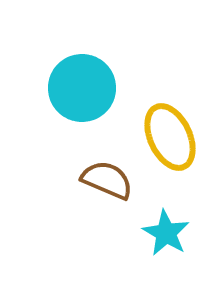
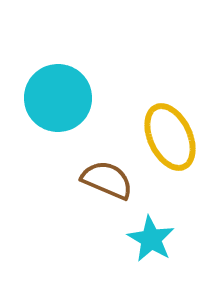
cyan circle: moved 24 px left, 10 px down
cyan star: moved 15 px left, 6 px down
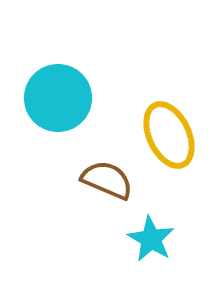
yellow ellipse: moved 1 px left, 2 px up
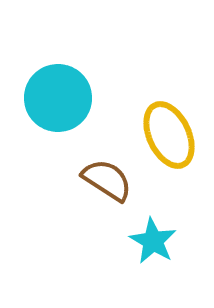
brown semicircle: rotated 10 degrees clockwise
cyan star: moved 2 px right, 2 px down
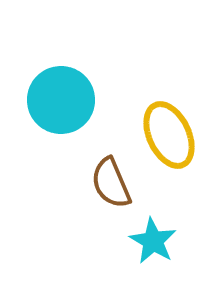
cyan circle: moved 3 px right, 2 px down
brown semicircle: moved 4 px right, 3 px down; rotated 146 degrees counterclockwise
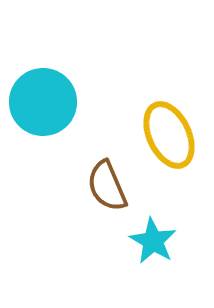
cyan circle: moved 18 px left, 2 px down
brown semicircle: moved 4 px left, 3 px down
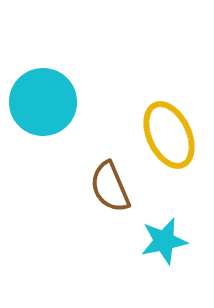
brown semicircle: moved 3 px right, 1 px down
cyan star: moved 11 px right; rotated 30 degrees clockwise
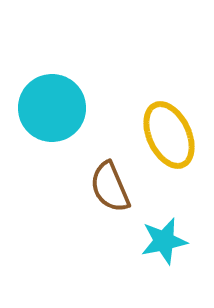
cyan circle: moved 9 px right, 6 px down
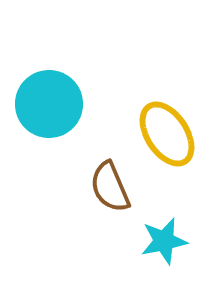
cyan circle: moved 3 px left, 4 px up
yellow ellipse: moved 2 px left, 1 px up; rotated 8 degrees counterclockwise
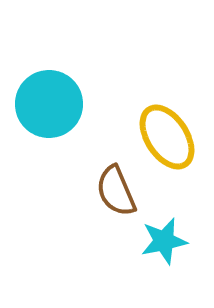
yellow ellipse: moved 3 px down
brown semicircle: moved 6 px right, 4 px down
